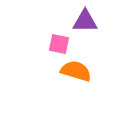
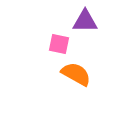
orange semicircle: moved 3 px down; rotated 12 degrees clockwise
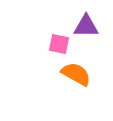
purple triangle: moved 1 px right, 5 px down
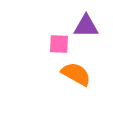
pink square: rotated 10 degrees counterclockwise
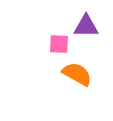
orange semicircle: moved 1 px right
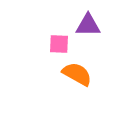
purple triangle: moved 2 px right, 1 px up
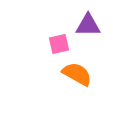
pink square: rotated 15 degrees counterclockwise
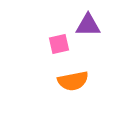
orange semicircle: moved 4 px left, 7 px down; rotated 140 degrees clockwise
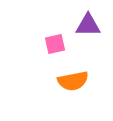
pink square: moved 4 px left
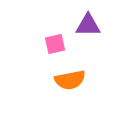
orange semicircle: moved 3 px left, 1 px up
